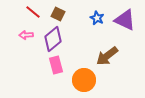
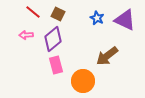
orange circle: moved 1 px left, 1 px down
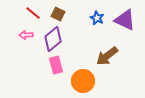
red line: moved 1 px down
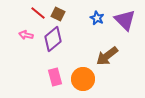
red line: moved 5 px right
purple triangle: rotated 20 degrees clockwise
pink arrow: rotated 16 degrees clockwise
pink rectangle: moved 1 px left, 12 px down
orange circle: moved 2 px up
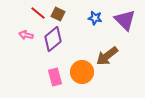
blue star: moved 2 px left; rotated 16 degrees counterclockwise
orange circle: moved 1 px left, 7 px up
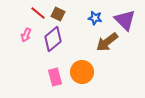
pink arrow: rotated 80 degrees counterclockwise
brown arrow: moved 14 px up
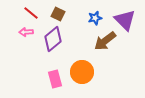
red line: moved 7 px left
blue star: rotated 24 degrees counterclockwise
pink arrow: moved 3 px up; rotated 64 degrees clockwise
brown arrow: moved 2 px left, 1 px up
pink rectangle: moved 2 px down
